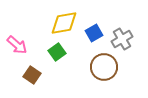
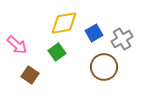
brown square: moved 2 px left
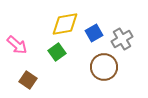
yellow diamond: moved 1 px right, 1 px down
brown square: moved 2 px left, 5 px down
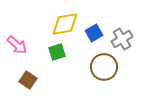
green square: rotated 18 degrees clockwise
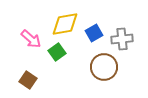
gray cross: rotated 25 degrees clockwise
pink arrow: moved 14 px right, 6 px up
green square: rotated 18 degrees counterclockwise
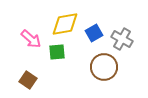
gray cross: rotated 35 degrees clockwise
green square: rotated 30 degrees clockwise
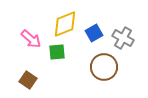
yellow diamond: rotated 12 degrees counterclockwise
gray cross: moved 1 px right, 1 px up
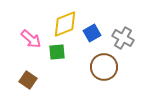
blue square: moved 2 px left
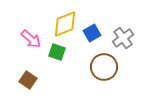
gray cross: rotated 25 degrees clockwise
green square: rotated 24 degrees clockwise
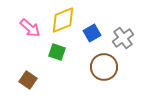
yellow diamond: moved 2 px left, 4 px up
pink arrow: moved 1 px left, 11 px up
